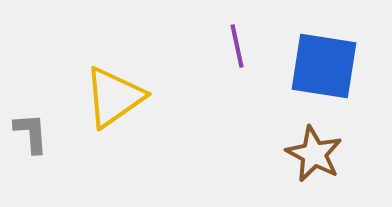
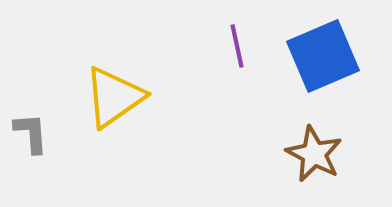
blue square: moved 1 px left, 10 px up; rotated 32 degrees counterclockwise
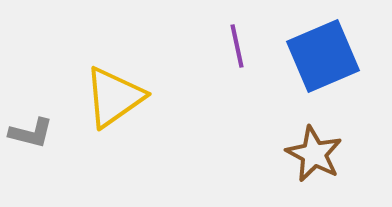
gray L-shape: rotated 108 degrees clockwise
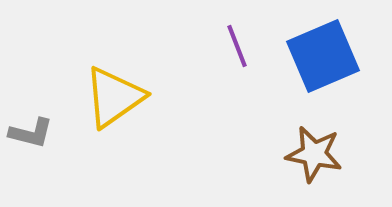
purple line: rotated 9 degrees counterclockwise
brown star: rotated 16 degrees counterclockwise
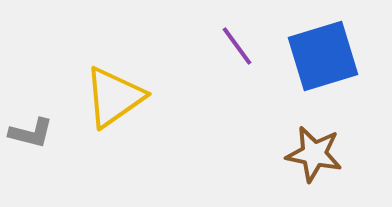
purple line: rotated 15 degrees counterclockwise
blue square: rotated 6 degrees clockwise
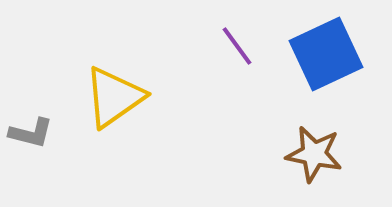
blue square: moved 3 px right, 2 px up; rotated 8 degrees counterclockwise
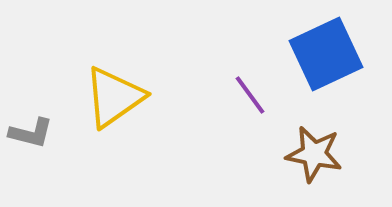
purple line: moved 13 px right, 49 px down
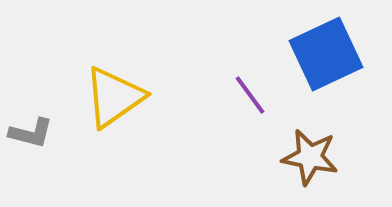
brown star: moved 4 px left, 3 px down
